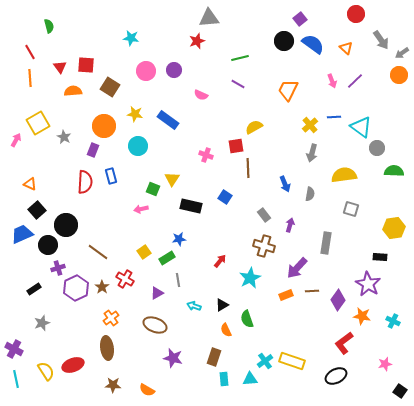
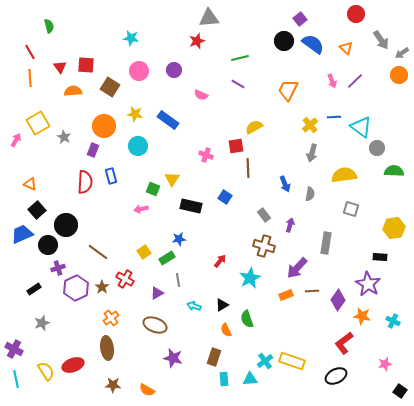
pink circle at (146, 71): moved 7 px left
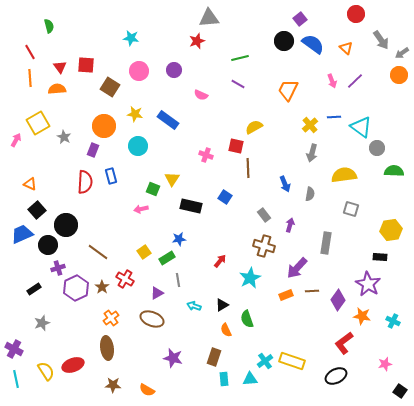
orange semicircle at (73, 91): moved 16 px left, 2 px up
red square at (236, 146): rotated 21 degrees clockwise
yellow hexagon at (394, 228): moved 3 px left, 2 px down
brown ellipse at (155, 325): moved 3 px left, 6 px up
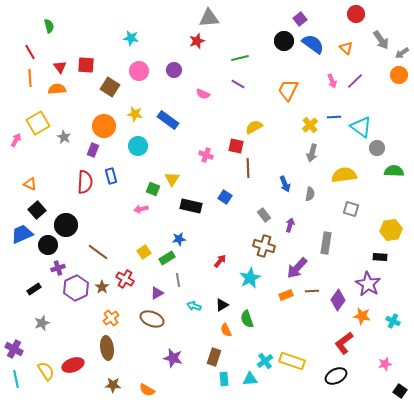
pink semicircle at (201, 95): moved 2 px right, 1 px up
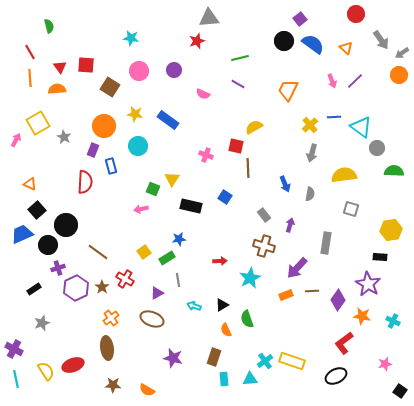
blue rectangle at (111, 176): moved 10 px up
red arrow at (220, 261): rotated 48 degrees clockwise
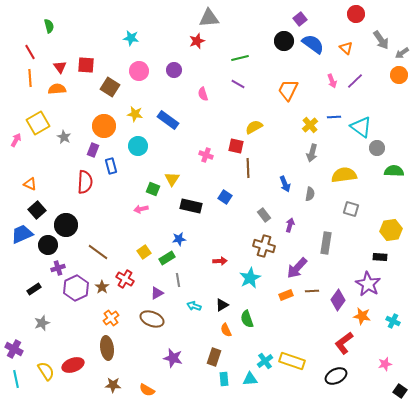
pink semicircle at (203, 94): rotated 48 degrees clockwise
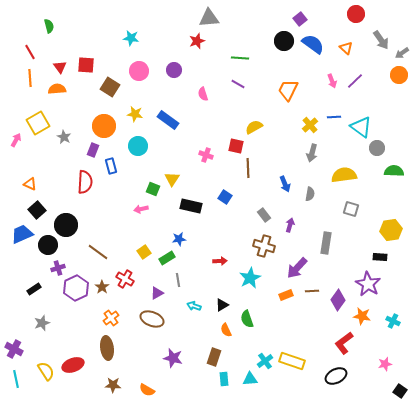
green line at (240, 58): rotated 18 degrees clockwise
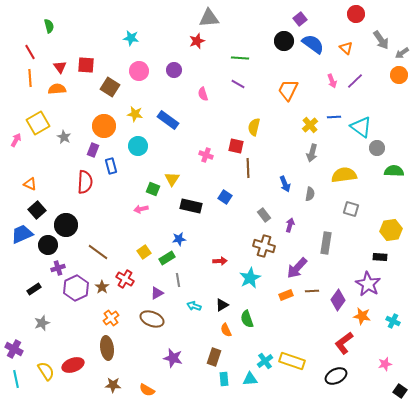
yellow semicircle at (254, 127): rotated 48 degrees counterclockwise
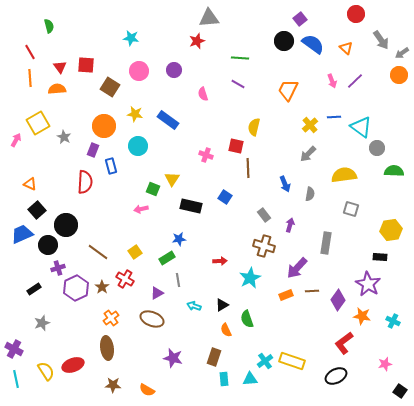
gray arrow at (312, 153): moved 4 px left, 1 px down; rotated 30 degrees clockwise
yellow square at (144, 252): moved 9 px left
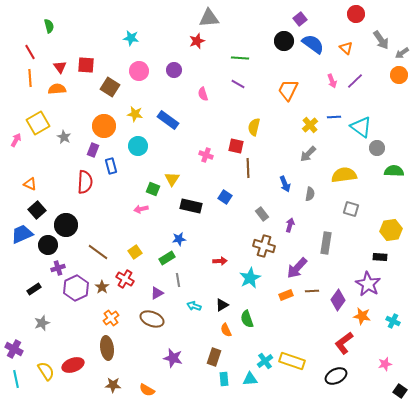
gray rectangle at (264, 215): moved 2 px left, 1 px up
